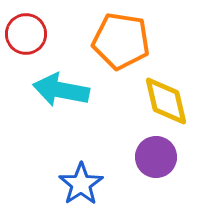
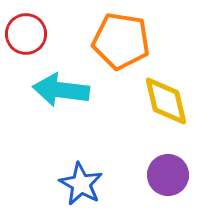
cyan arrow: rotated 4 degrees counterclockwise
purple circle: moved 12 px right, 18 px down
blue star: rotated 9 degrees counterclockwise
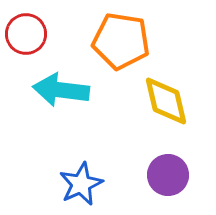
blue star: rotated 18 degrees clockwise
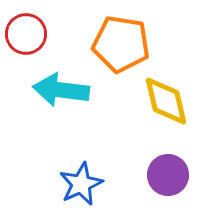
orange pentagon: moved 3 px down
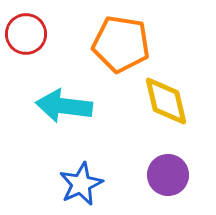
cyan arrow: moved 3 px right, 16 px down
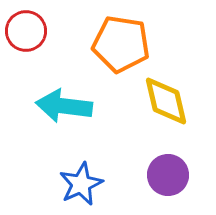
red circle: moved 3 px up
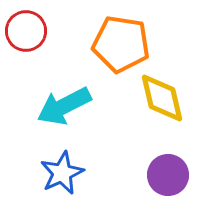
yellow diamond: moved 4 px left, 3 px up
cyan arrow: rotated 34 degrees counterclockwise
blue star: moved 19 px left, 11 px up
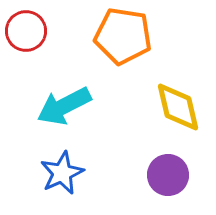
orange pentagon: moved 2 px right, 8 px up
yellow diamond: moved 16 px right, 9 px down
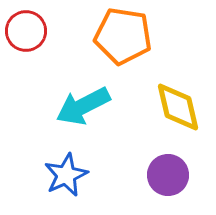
cyan arrow: moved 19 px right
blue star: moved 4 px right, 2 px down
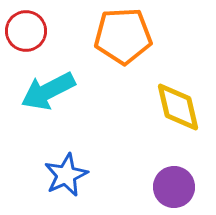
orange pentagon: rotated 12 degrees counterclockwise
cyan arrow: moved 35 px left, 15 px up
purple circle: moved 6 px right, 12 px down
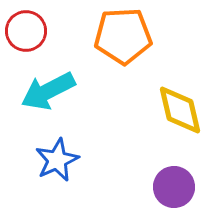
yellow diamond: moved 2 px right, 3 px down
blue star: moved 9 px left, 15 px up
